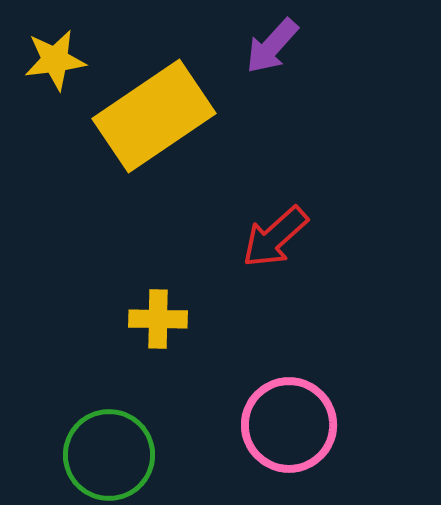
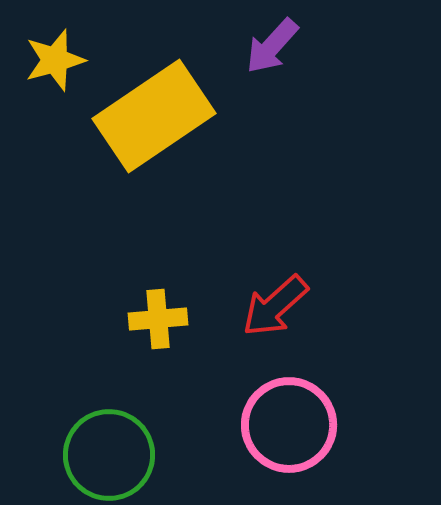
yellow star: rotated 8 degrees counterclockwise
red arrow: moved 69 px down
yellow cross: rotated 6 degrees counterclockwise
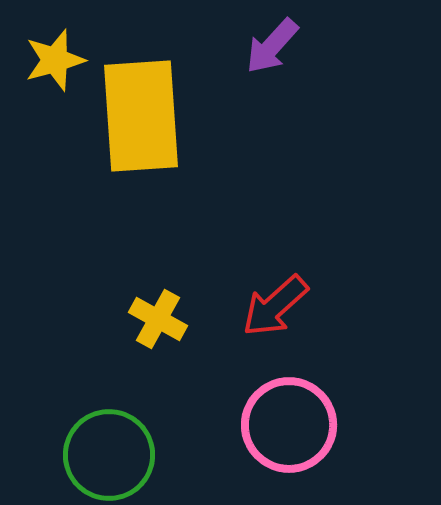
yellow rectangle: moved 13 px left; rotated 60 degrees counterclockwise
yellow cross: rotated 34 degrees clockwise
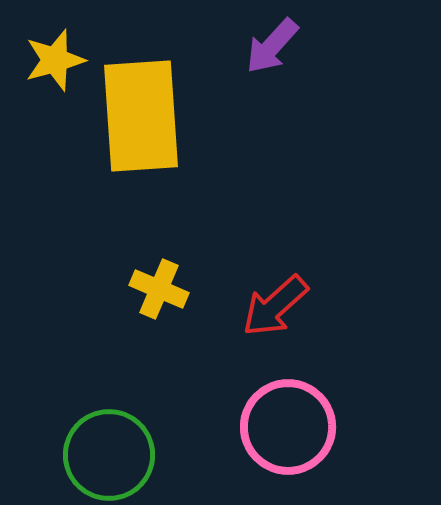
yellow cross: moved 1 px right, 30 px up; rotated 6 degrees counterclockwise
pink circle: moved 1 px left, 2 px down
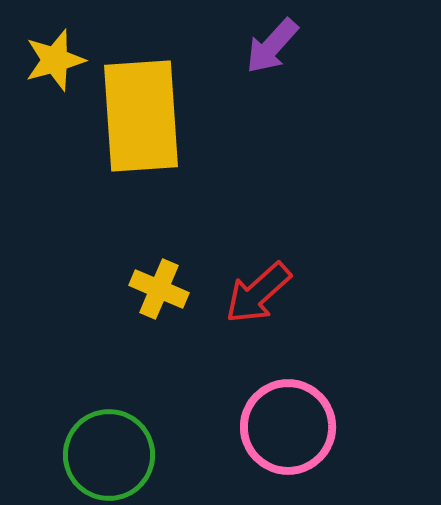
red arrow: moved 17 px left, 13 px up
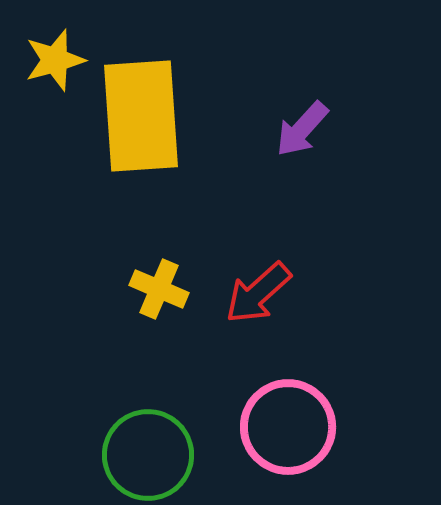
purple arrow: moved 30 px right, 83 px down
green circle: moved 39 px right
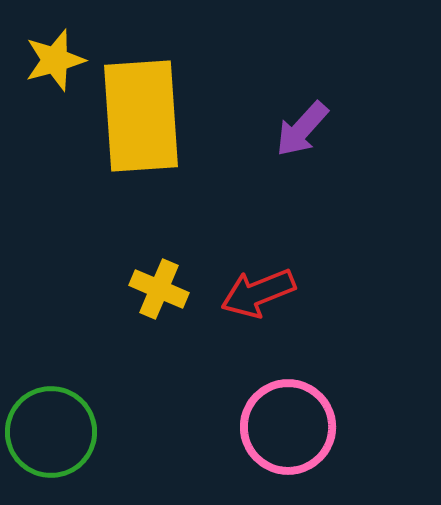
red arrow: rotated 20 degrees clockwise
green circle: moved 97 px left, 23 px up
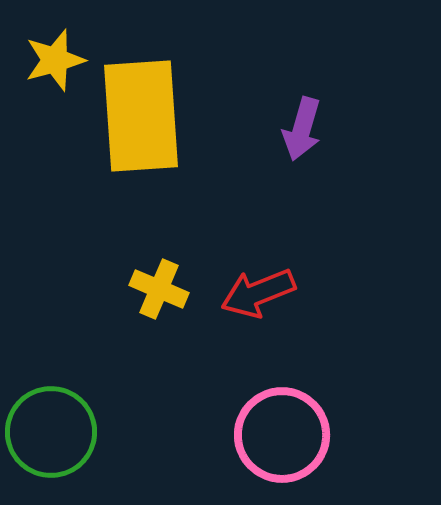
purple arrow: rotated 26 degrees counterclockwise
pink circle: moved 6 px left, 8 px down
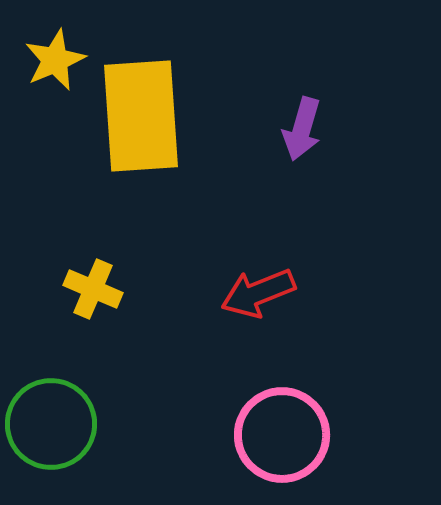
yellow star: rotated 8 degrees counterclockwise
yellow cross: moved 66 px left
green circle: moved 8 px up
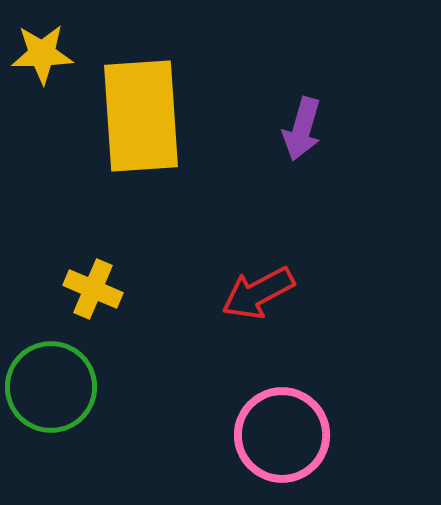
yellow star: moved 13 px left, 6 px up; rotated 22 degrees clockwise
red arrow: rotated 6 degrees counterclockwise
green circle: moved 37 px up
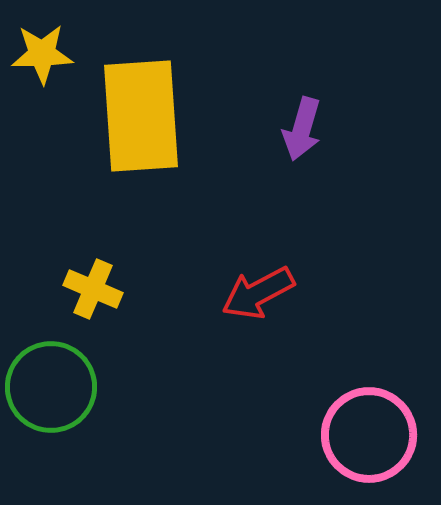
pink circle: moved 87 px right
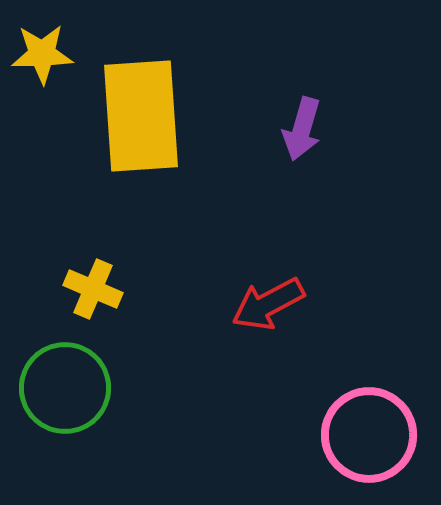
red arrow: moved 10 px right, 11 px down
green circle: moved 14 px right, 1 px down
